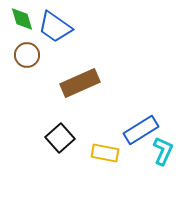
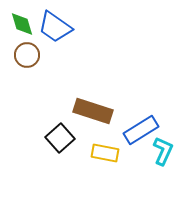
green diamond: moved 5 px down
brown rectangle: moved 13 px right, 28 px down; rotated 42 degrees clockwise
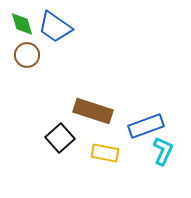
blue rectangle: moved 5 px right, 4 px up; rotated 12 degrees clockwise
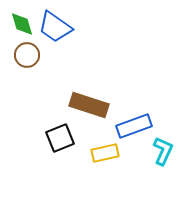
brown rectangle: moved 4 px left, 6 px up
blue rectangle: moved 12 px left
black square: rotated 20 degrees clockwise
yellow rectangle: rotated 24 degrees counterclockwise
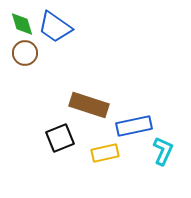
brown circle: moved 2 px left, 2 px up
blue rectangle: rotated 8 degrees clockwise
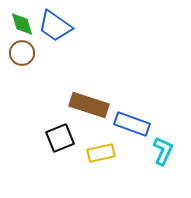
blue trapezoid: moved 1 px up
brown circle: moved 3 px left
blue rectangle: moved 2 px left, 2 px up; rotated 32 degrees clockwise
yellow rectangle: moved 4 px left
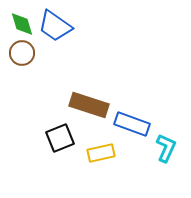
cyan L-shape: moved 3 px right, 3 px up
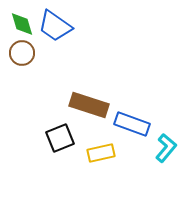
cyan L-shape: rotated 16 degrees clockwise
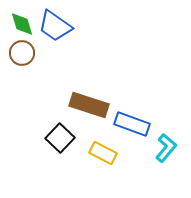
black square: rotated 24 degrees counterclockwise
yellow rectangle: moved 2 px right; rotated 40 degrees clockwise
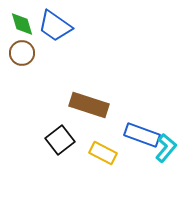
blue rectangle: moved 10 px right, 11 px down
black square: moved 2 px down; rotated 8 degrees clockwise
